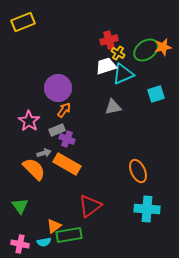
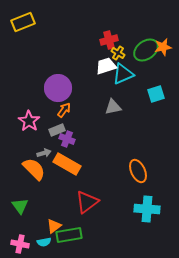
red triangle: moved 3 px left, 4 px up
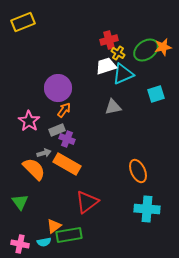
green triangle: moved 4 px up
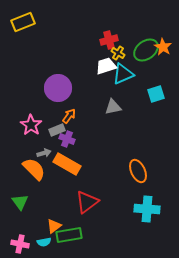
orange star: rotated 30 degrees counterclockwise
orange arrow: moved 5 px right, 6 px down
pink star: moved 2 px right, 4 px down
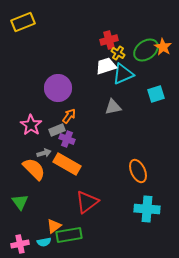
pink cross: rotated 24 degrees counterclockwise
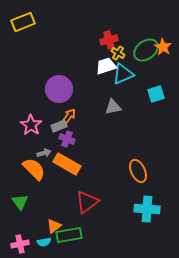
purple circle: moved 1 px right, 1 px down
gray rectangle: moved 2 px right, 4 px up
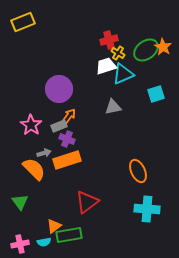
orange rectangle: moved 4 px up; rotated 48 degrees counterclockwise
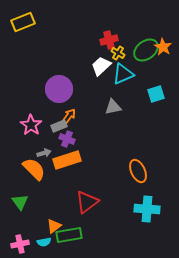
white trapezoid: moved 5 px left; rotated 25 degrees counterclockwise
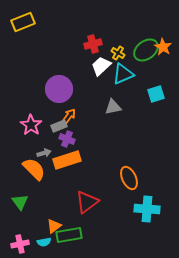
red cross: moved 16 px left, 4 px down
orange ellipse: moved 9 px left, 7 px down
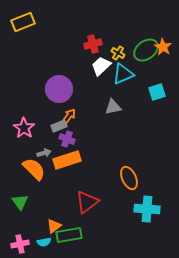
cyan square: moved 1 px right, 2 px up
pink star: moved 7 px left, 3 px down
